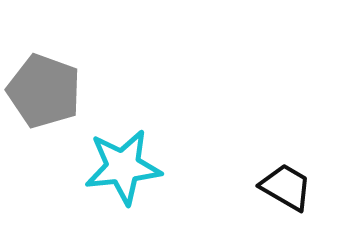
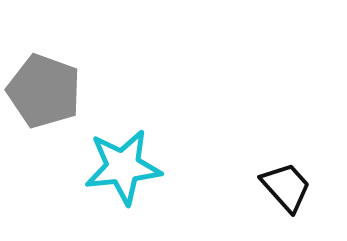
black trapezoid: rotated 18 degrees clockwise
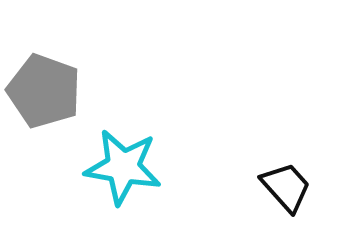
cyan star: rotated 16 degrees clockwise
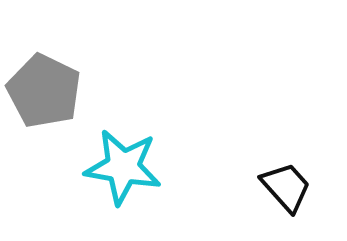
gray pentagon: rotated 6 degrees clockwise
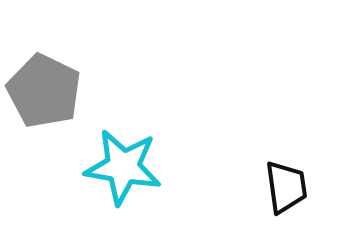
black trapezoid: rotated 34 degrees clockwise
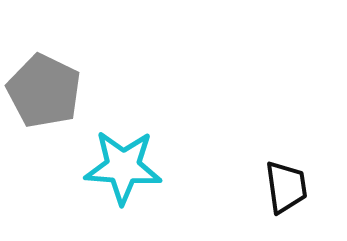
cyan star: rotated 6 degrees counterclockwise
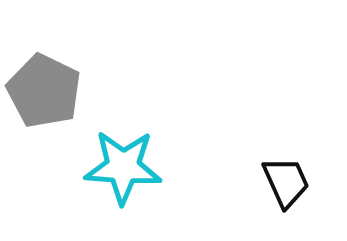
black trapezoid: moved 5 px up; rotated 16 degrees counterclockwise
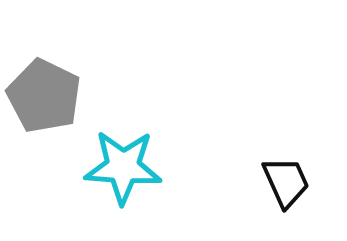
gray pentagon: moved 5 px down
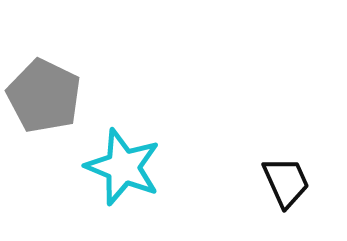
cyan star: rotated 18 degrees clockwise
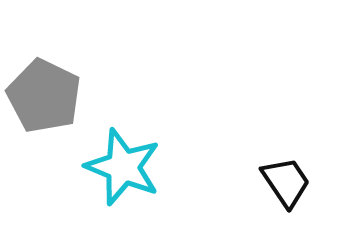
black trapezoid: rotated 10 degrees counterclockwise
